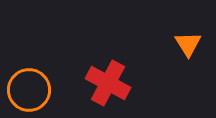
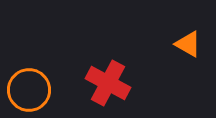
orange triangle: rotated 28 degrees counterclockwise
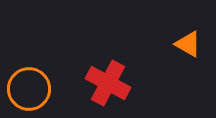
orange circle: moved 1 px up
